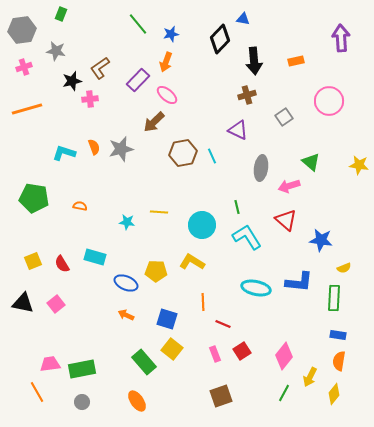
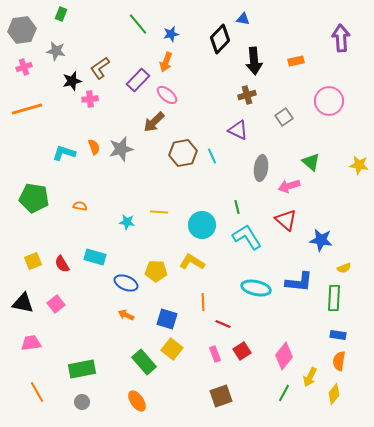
pink trapezoid at (50, 364): moved 19 px left, 21 px up
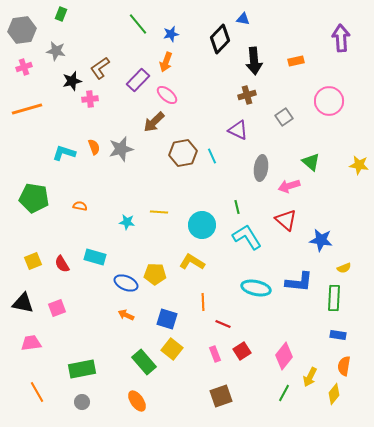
yellow pentagon at (156, 271): moved 1 px left, 3 px down
pink square at (56, 304): moved 1 px right, 4 px down; rotated 18 degrees clockwise
orange semicircle at (339, 361): moved 5 px right, 5 px down
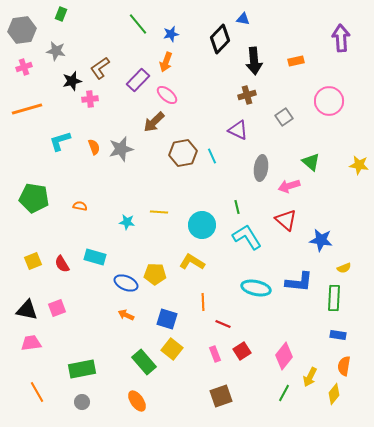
cyan L-shape at (64, 153): moved 4 px left, 12 px up; rotated 35 degrees counterclockwise
black triangle at (23, 303): moved 4 px right, 7 px down
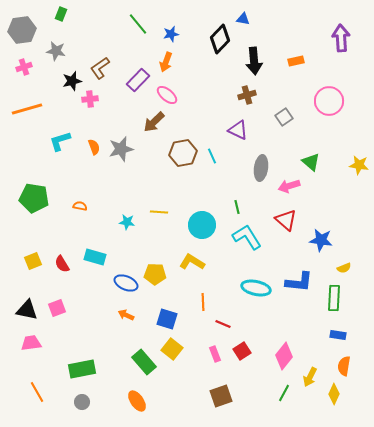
yellow diamond at (334, 394): rotated 15 degrees counterclockwise
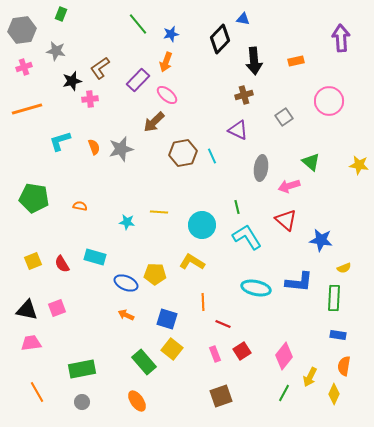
brown cross at (247, 95): moved 3 px left
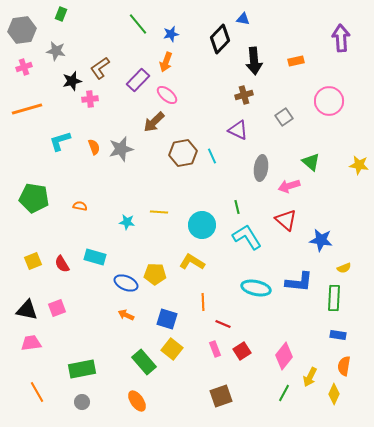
pink rectangle at (215, 354): moved 5 px up
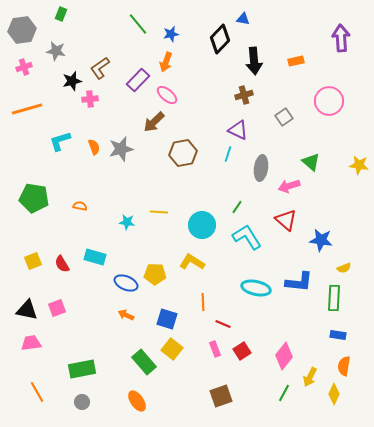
cyan line at (212, 156): moved 16 px right, 2 px up; rotated 42 degrees clockwise
green line at (237, 207): rotated 48 degrees clockwise
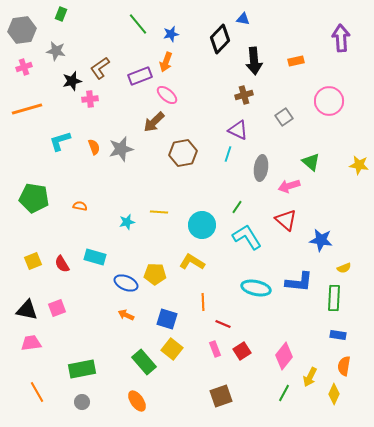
purple rectangle at (138, 80): moved 2 px right, 4 px up; rotated 25 degrees clockwise
cyan star at (127, 222): rotated 21 degrees counterclockwise
